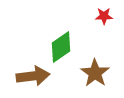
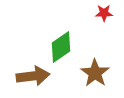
red star: moved 3 px up
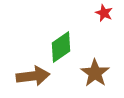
red star: rotated 24 degrees clockwise
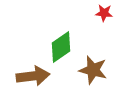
red star: rotated 18 degrees counterclockwise
brown star: moved 2 px left, 3 px up; rotated 20 degrees counterclockwise
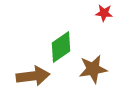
brown star: moved 1 px up; rotated 24 degrees counterclockwise
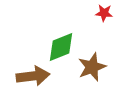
green diamond: rotated 12 degrees clockwise
brown star: moved 1 px left, 2 px up; rotated 12 degrees counterclockwise
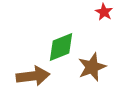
red star: moved 1 px up; rotated 24 degrees clockwise
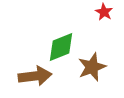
brown arrow: moved 2 px right
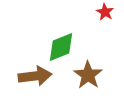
red star: moved 1 px right
brown star: moved 4 px left, 8 px down; rotated 16 degrees counterclockwise
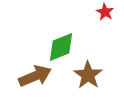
brown arrow: rotated 16 degrees counterclockwise
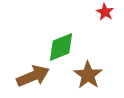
brown arrow: moved 2 px left
